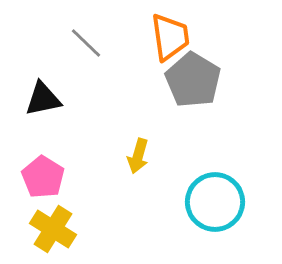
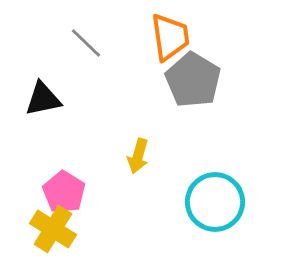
pink pentagon: moved 21 px right, 15 px down
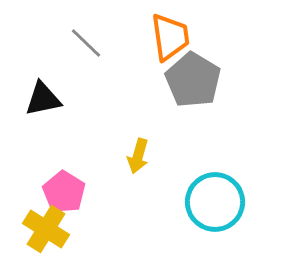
yellow cross: moved 7 px left
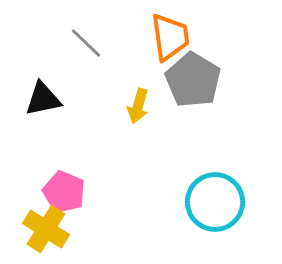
yellow arrow: moved 50 px up
pink pentagon: rotated 9 degrees counterclockwise
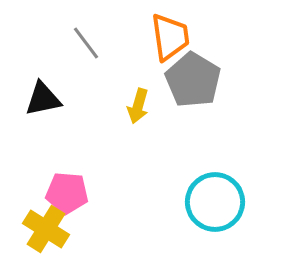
gray line: rotated 9 degrees clockwise
pink pentagon: moved 3 px right, 1 px down; rotated 18 degrees counterclockwise
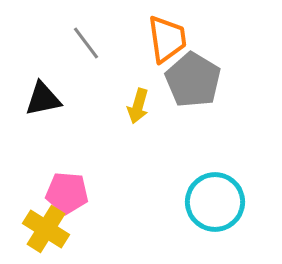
orange trapezoid: moved 3 px left, 2 px down
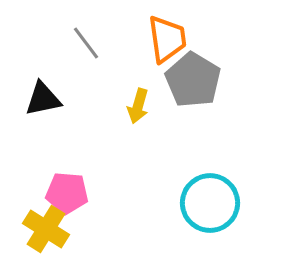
cyan circle: moved 5 px left, 1 px down
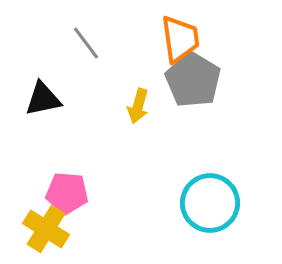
orange trapezoid: moved 13 px right
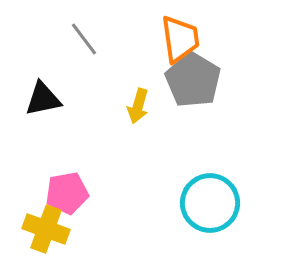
gray line: moved 2 px left, 4 px up
pink pentagon: rotated 15 degrees counterclockwise
yellow cross: rotated 12 degrees counterclockwise
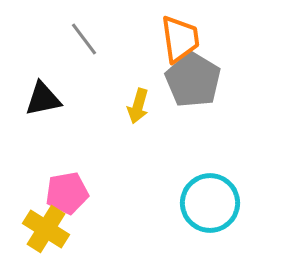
yellow cross: rotated 12 degrees clockwise
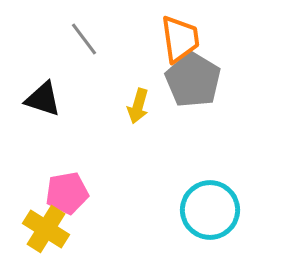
black triangle: rotated 30 degrees clockwise
cyan circle: moved 7 px down
